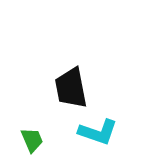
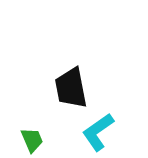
cyan L-shape: rotated 126 degrees clockwise
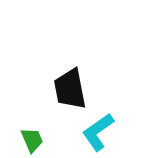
black trapezoid: moved 1 px left, 1 px down
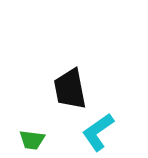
green trapezoid: rotated 120 degrees clockwise
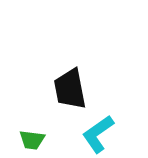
cyan L-shape: moved 2 px down
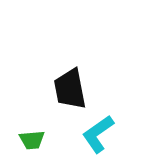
green trapezoid: rotated 12 degrees counterclockwise
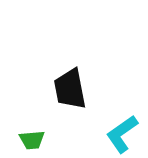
cyan L-shape: moved 24 px right
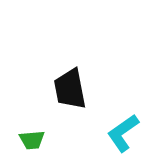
cyan L-shape: moved 1 px right, 1 px up
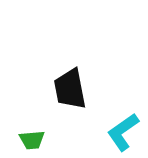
cyan L-shape: moved 1 px up
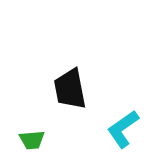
cyan L-shape: moved 3 px up
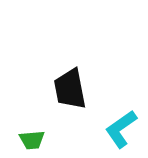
cyan L-shape: moved 2 px left
